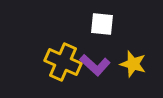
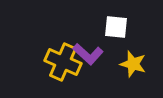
white square: moved 14 px right, 3 px down
purple L-shape: moved 7 px left, 11 px up
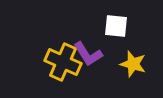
white square: moved 1 px up
purple L-shape: rotated 16 degrees clockwise
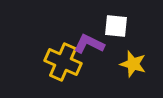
purple L-shape: moved 1 px right, 10 px up; rotated 148 degrees clockwise
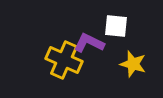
purple L-shape: moved 1 px up
yellow cross: moved 1 px right, 2 px up
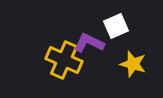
white square: rotated 30 degrees counterclockwise
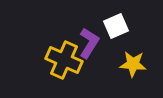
purple L-shape: rotated 96 degrees clockwise
yellow star: rotated 12 degrees counterclockwise
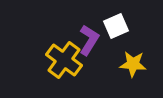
purple L-shape: moved 3 px up
yellow cross: rotated 12 degrees clockwise
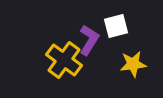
white square: rotated 10 degrees clockwise
yellow star: rotated 12 degrees counterclockwise
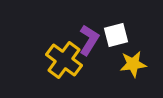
white square: moved 9 px down
